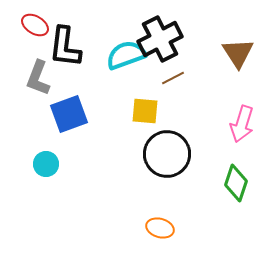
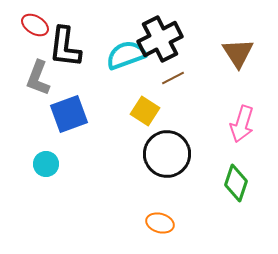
yellow square: rotated 28 degrees clockwise
orange ellipse: moved 5 px up
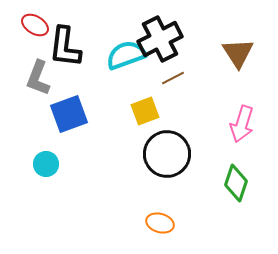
yellow square: rotated 36 degrees clockwise
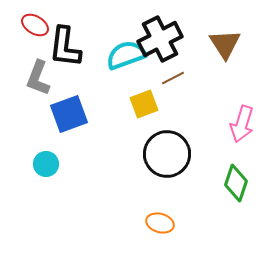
brown triangle: moved 13 px left, 9 px up
yellow square: moved 1 px left, 7 px up
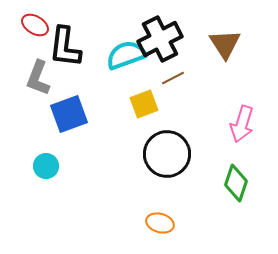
cyan circle: moved 2 px down
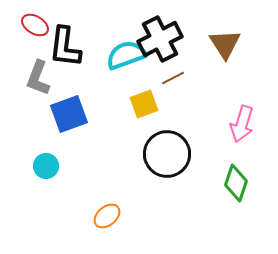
orange ellipse: moved 53 px left, 7 px up; rotated 56 degrees counterclockwise
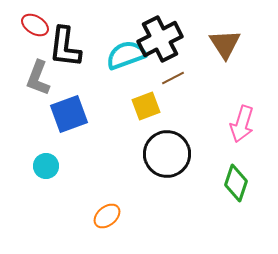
yellow square: moved 2 px right, 2 px down
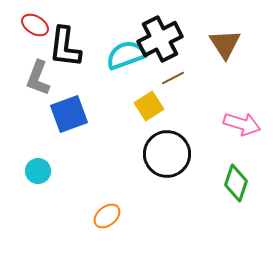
yellow square: moved 3 px right; rotated 12 degrees counterclockwise
pink arrow: rotated 90 degrees counterclockwise
cyan circle: moved 8 px left, 5 px down
